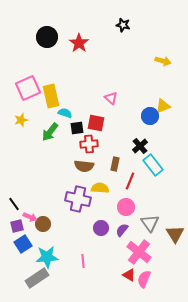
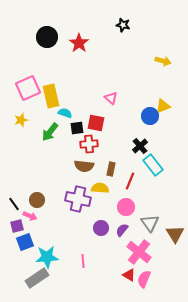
brown rectangle: moved 4 px left, 5 px down
pink arrow: moved 1 px up
brown circle: moved 6 px left, 24 px up
blue square: moved 2 px right, 2 px up; rotated 12 degrees clockwise
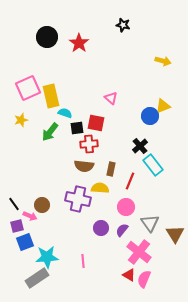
brown circle: moved 5 px right, 5 px down
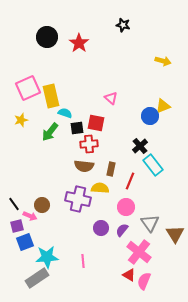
pink semicircle: moved 2 px down
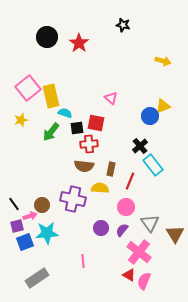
pink square: rotated 15 degrees counterclockwise
green arrow: moved 1 px right
purple cross: moved 5 px left
pink arrow: rotated 40 degrees counterclockwise
cyan star: moved 24 px up
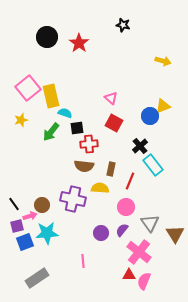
red square: moved 18 px right; rotated 18 degrees clockwise
purple circle: moved 5 px down
red triangle: rotated 32 degrees counterclockwise
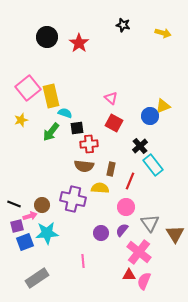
yellow arrow: moved 28 px up
black line: rotated 32 degrees counterclockwise
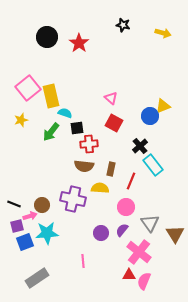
red line: moved 1 px right
